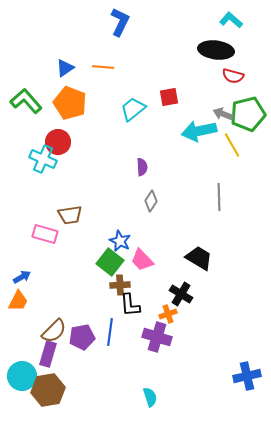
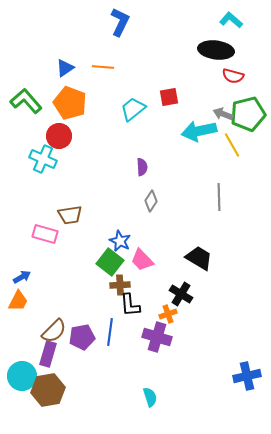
red circle: moved 1 px right, 6 px up
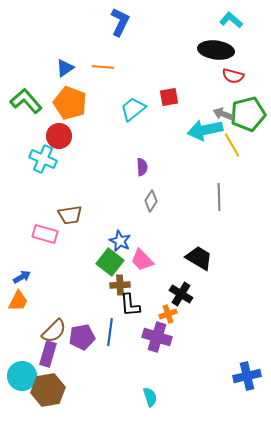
cyan arrow: moved 6 px right, 1 px up
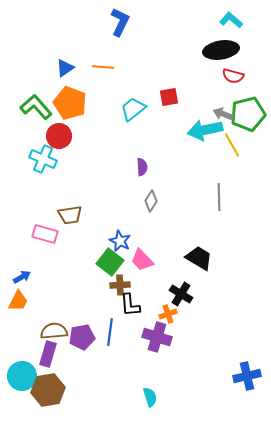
black ellipse: moved 5 px right; rotated 16 degrees counterclockwise
green L-shape: moved 10 px right, 6 px down
brown semicircle: rotated 140 degrees counterclockwise
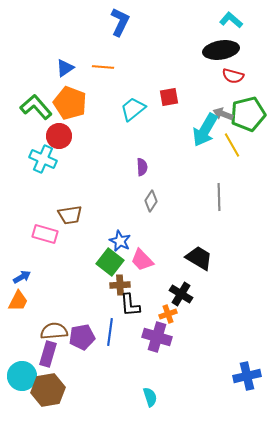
cyan arrow: rotated 48 degrees counterclockwise
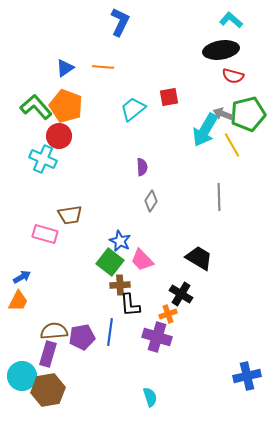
orange pentagon: moved 4 px left, 3 px down
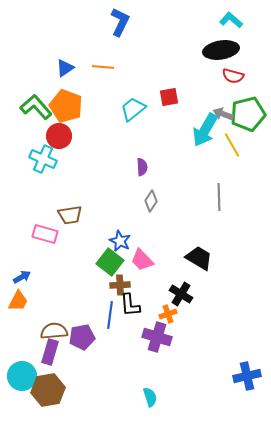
blue line: moved 17 px up
purple rectangle: moved 2 px right, 2 px up
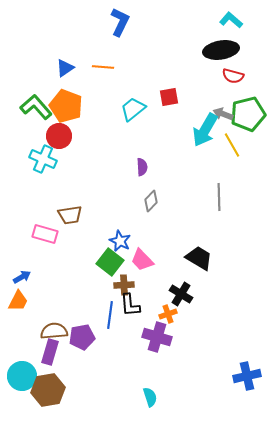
gray diamond: rotated 10 degrees clockwise
brown cross: moved 4 px right
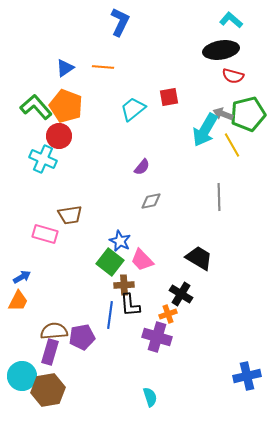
purple semicircle: rotated 42 degrees clockwise
gray diamond: rotated 35 degrees clockwise
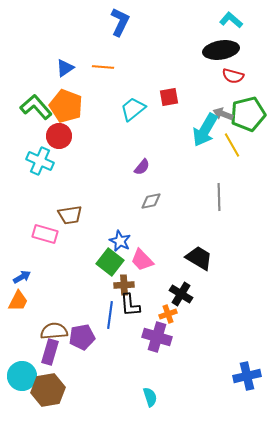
cyan cross: moved 3 px left, 2 px down
